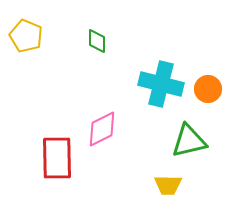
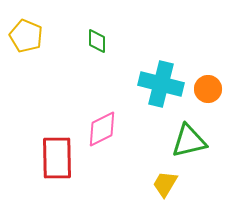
yellow trapezoid: moved 3 px left, 1 px up; rotated 120 degrees clockwise
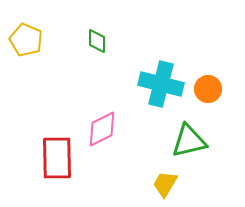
yellow pentagon: moved 4 px down
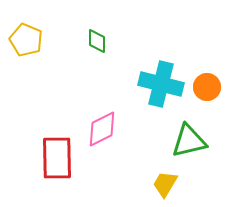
orange circle: moved 1 px left, 2 px up
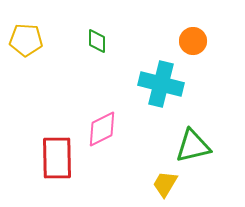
yellow pentagon: rotated 20 degrees counterclockwise
orange circle: moved 14 px left, 46 px up
green triangle: moved 4 px right, 5 px down
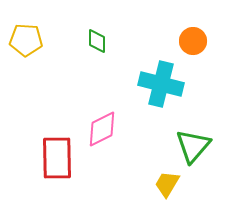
green triangle: rotated 36 degrees counterclockwise
yellow trapezoid: moved 2 px right
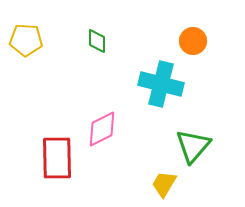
yellow trapezoid: moved 3 px left
